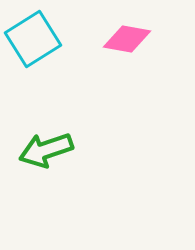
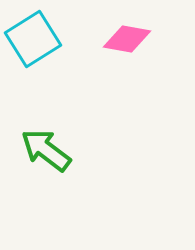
green arrow: rotated 56 degrees clockwise
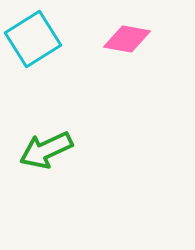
green arrow: rotated 62 degrees counterclockwise
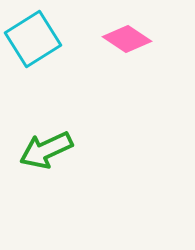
pink diamond: rotated 24 degrees clockwise
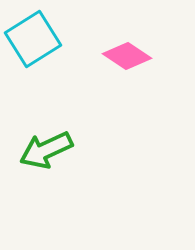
pink diamond: moved 17 px down
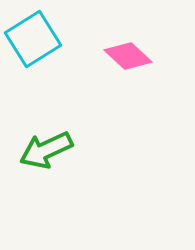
pink diamond: moved 1 px right; rotated 9 degrees clockwise
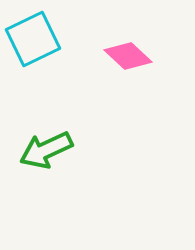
cyan square: rotated 6 degrees clockwise
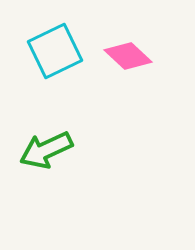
cyan square: moved 22 px right, 12 px down
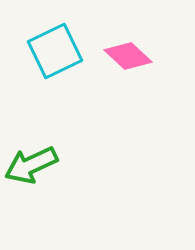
green arrow: moved 15 px left, 15 px down
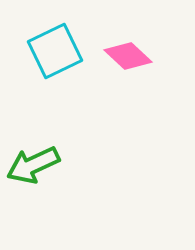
green arrow: moved 2 px right
